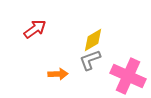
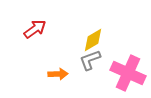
pink cross: moved 3 px up
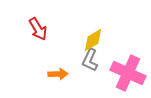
red arrow: moved 3 px right; rotated 95 degrees clockwise
gray L-shape: rotated 45 degrees counterclockwise
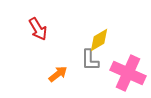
yellow diamond: moved 6 px right
gray L-shape: rotated 25 degrees counterclockwise
orange arrow: rotated 36 degrees counterclockwise
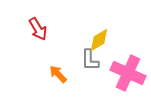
orange arrow: rotated 96 degrees counterclockwise
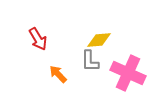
red arrow: moved 10 px down
yellow diamond: rotated 25 degrees clockwise
gray L-shape: moved 1 px down
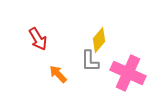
yellow diamond: rotated 45 degrees counterclockwise
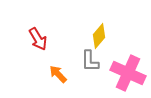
yellow diamond: moved 4 px up
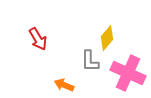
yellow diamond: moved 8 px right, 2 px down
orange arrow: moved 6 px right, 11 px down; rotated 24 degrees counterclockwise
